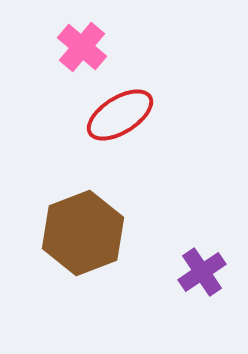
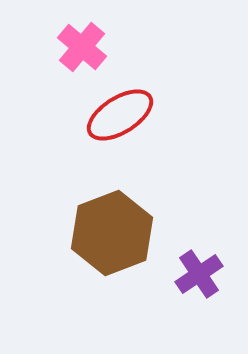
brown hexagon: moved 29 px right
purple cross: moved 3 px left, 2 px down
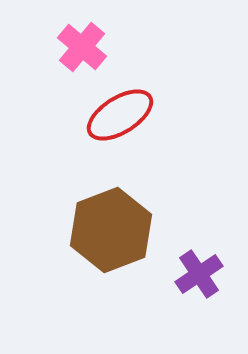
brown hexagon: moved 1 px left, 3 px up
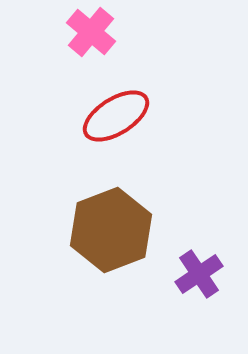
pink cross: moved 9 px right, 15 px up
red ellipse: moved 4 px left, 1 px down
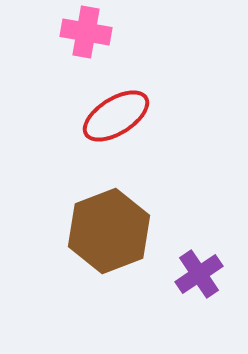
pink cross: moved 5 px left; rotated 30 degrees counterclockwise
brown hexagon: moved 2 px left, 1 px down
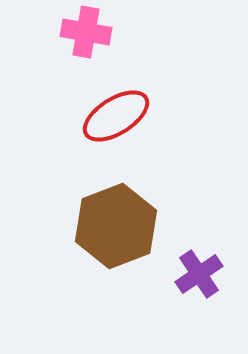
brown hexagon: moved 7 px right, 5 px up
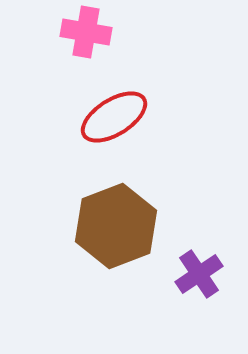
red ellipse: moved 2 px left, 1 px down
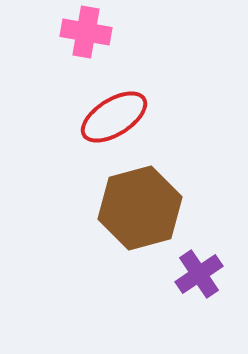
brown hexagon: moved 24 px right, 18 px up; rotated 6 degrees clockwise
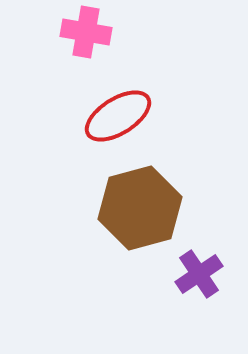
red ellipse: moved 4 px right, 1 px up
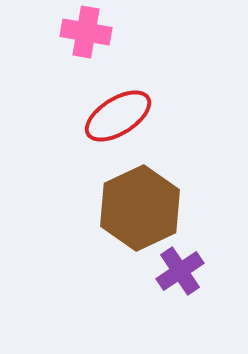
brown hexagon: rotated 10 degrees counterclockwise
purple cross: moved 19 px left, 3 px up
